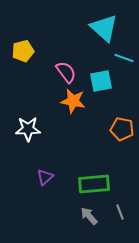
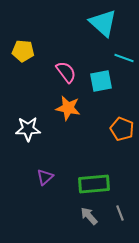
cyan triangle: moved 1 px left, 5 px up
yellow pentagon: rotated 20 degrees clockwise
orange star: moved 5 px left, 7 px down
orange pentagon: rotated 10 degrees clockwise
gray line: moved 1 px down
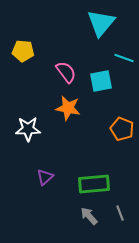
cyan triangle: moved 2 px left; rotated 28 degrees clockwise
